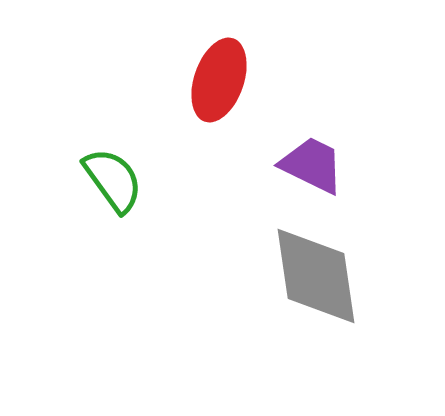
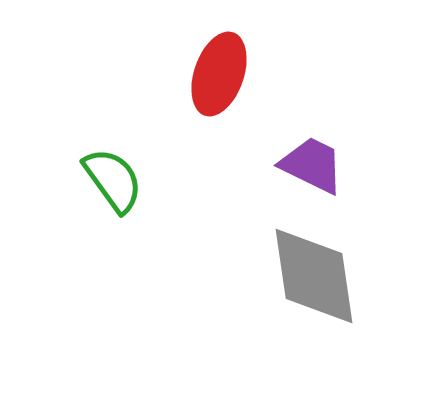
red ellipse: moved 6 px up
gray diamond: moved 2 px left
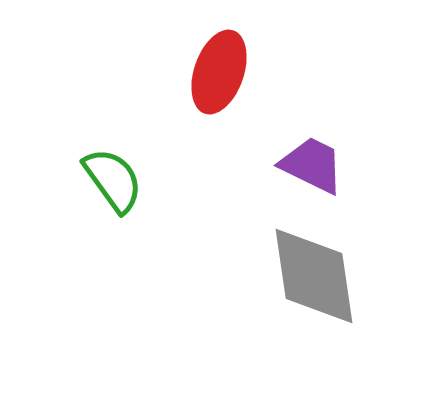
red ellipse: moved 2 px up
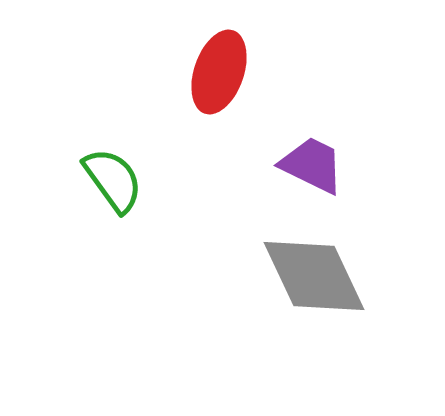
gray diamond: rotated 17 degrees counterclockwise
